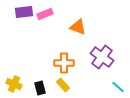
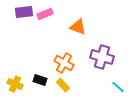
purple cross: rotated 20 degrees counterclockwise
orange cross: rotated 30 degrees clockwise
yellow cross: moved 1 px right
black rectangle: moved 8 px up; rotated 56 degrees counterclockwise
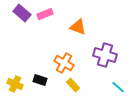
purple rectangle: moved 2 px left, 1 px down; rotated 48 degrees clockwise
purple cross: moved 3 px right, 2 px up
yellow rectangle: moved 10 px right
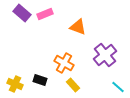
purple cross: rotated 35 degrees clockwise
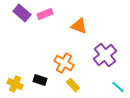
orange triangle: moved 1 px right, 1 px up
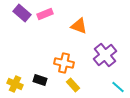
orange cross: rotated 18 degrees counterclockwise
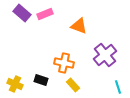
black rectangle: moved 1 px right
cyan line: rotated 32 degrees clockwise
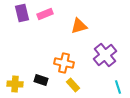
purple rectangle: rotated 36 degrees clockwise
orange triangle: rotated 36 degrees counterclockwise
yellow cross: rotated 21 degrees counterclockwise
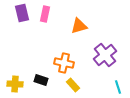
pink rectangle: rotated 56 degrees counterclockwise
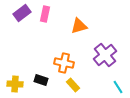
purple rectangle: rotated 66 degrees clockwise
cyan line: rotated 16 degrees counterclockwise
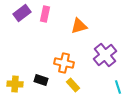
cyan line: rotated 16 degrees clockwise
